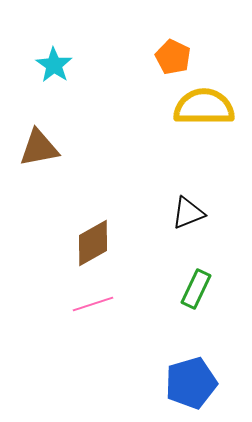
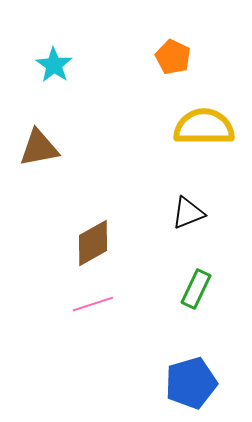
yellow semicircle: moved 20 px down
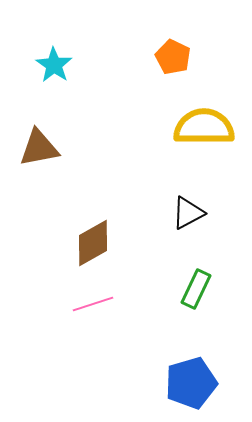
black triangle: rotated 6 degrees counterclockwise
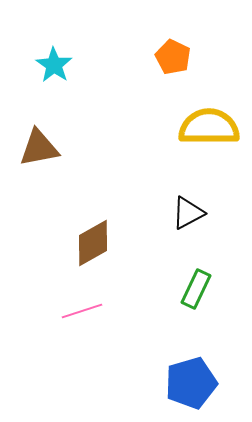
yellow semicircle: moved 5 px right
pink line: moved 11 px left, 7 px down
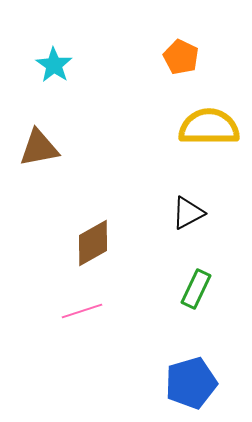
orange pentagon: moved 8 px right
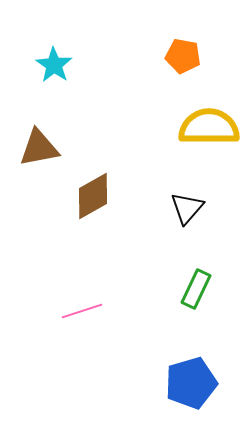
orange pentagon: moved 2 px right, 1 px up; rotated 16 degrees counterclockwise
black triangle: moved 1 px left, 5 px up; rotated 21 degrees counterclockwise
brown diamond: moved 47 px up
